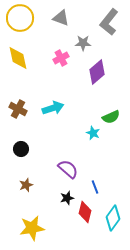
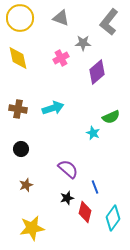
brown cross: rotated 18 degrees counterclockwise
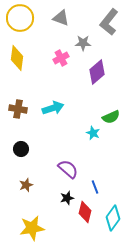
yellow diamond: moved 1 px left; rotated 20 degrees clockwise
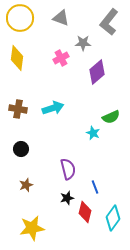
purple semicircle: rotated 35 degrees clockwise
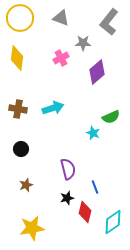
cyan diamond: moved 4 px down; rotated 20 degrees clockwise
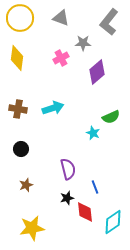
red diamond: rotated 20 degrees counterclockwise
